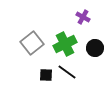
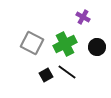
gray square: rotated 25 degrees counterclockwise
black circle: moved 2 px right, 1 px up
black square: rotated 32 degrees counterclockwise
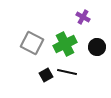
black line: rotated 24 degrees counterclockwise
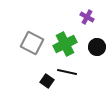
purple cross: moved 4 px right
black square: moved 1 px right, 6 px down; rotated 24 degrees counterclockwise
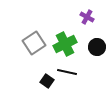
gray square: moved 2 px right; rotated 30 degrees clockwise
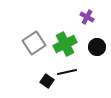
black line: rotated 24 degrees counterclockwise
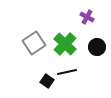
green cross: rotated 20 degrees counterclockwise
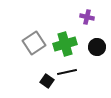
purple cross: rotated 16 degrees counterclockwise
green cross: rotated 30 degrees clockwise
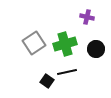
black circle: moved 1 px left, 2 px down
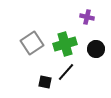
gray square: moved 2 px left
black line: moved 1 px left; rotated 36 degrees counterclockwise
black square: moved 2 px left, 1 px down; rotated 24 degrees counterclockwise
